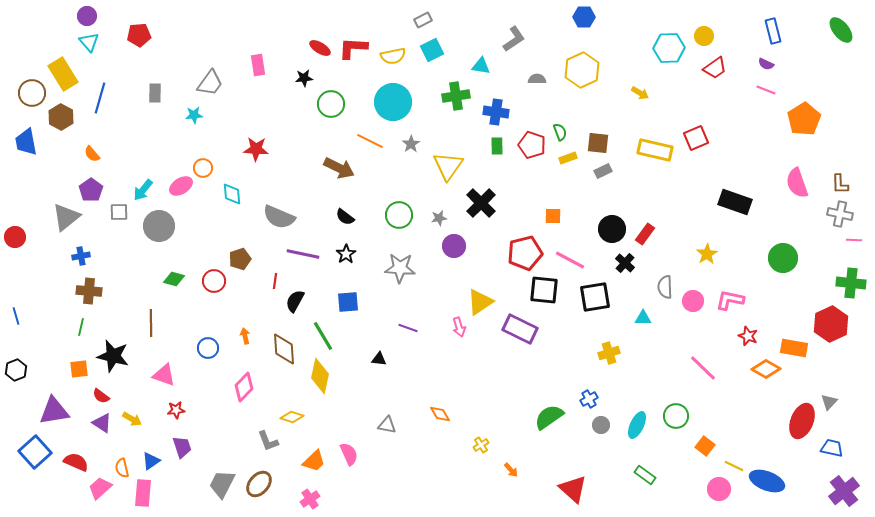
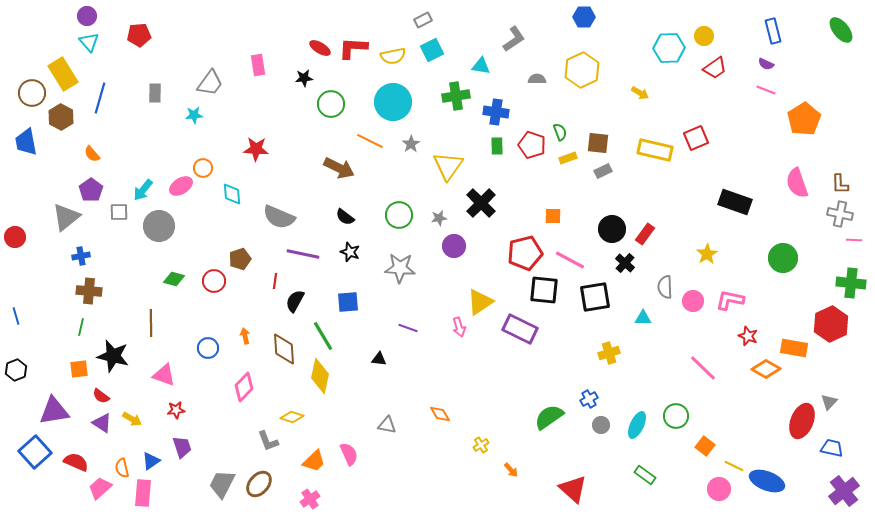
black star at (346, 254): moved 4 px right, 2 px up; rotated 18 degrees counterclockwise
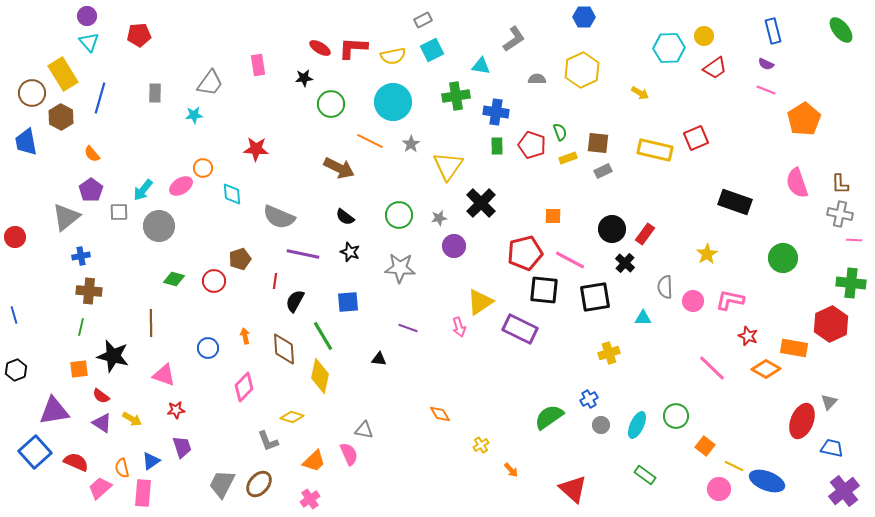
blue line at (16, 316): moved 2 px left, 1 px up
pink line at (703, 368): moved 9 px right
gray triangle at (387, 425): moved 23 px left, 5 px down
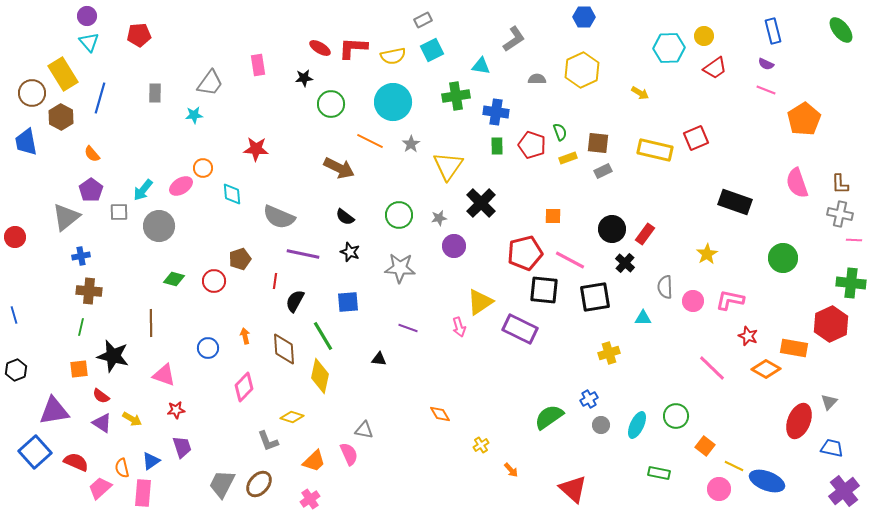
red ellipse at (802, 421): moved 3 px left
green rectangle at (645, 475): moved 14 px right, 2 px up; rotated 25 degrees counterclockwise
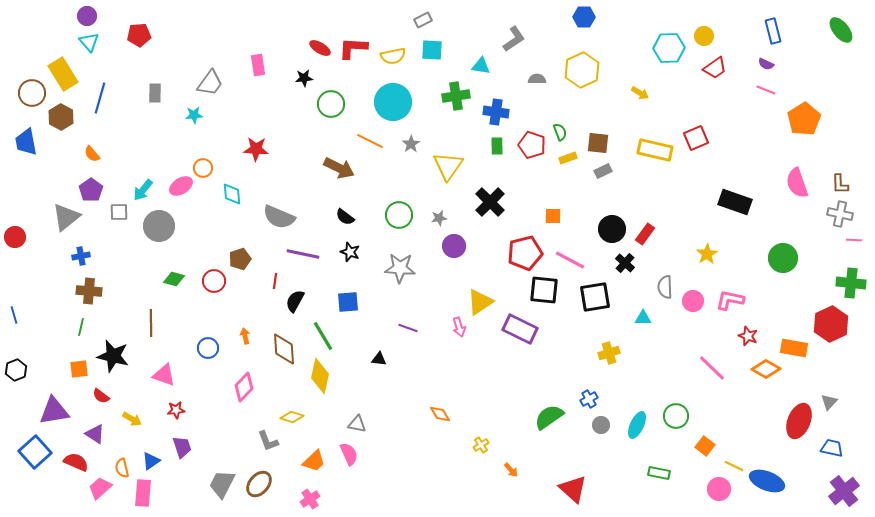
cyan square at (432, 50): rotated 30 degrees clockwise
black cross at (481, 203): moved 9 px right, 1 px up
purple triangle at (102, 423): moved 7 px left, 11 px down
gray triangle at (364, 430): moved 7 px left, 6 px up
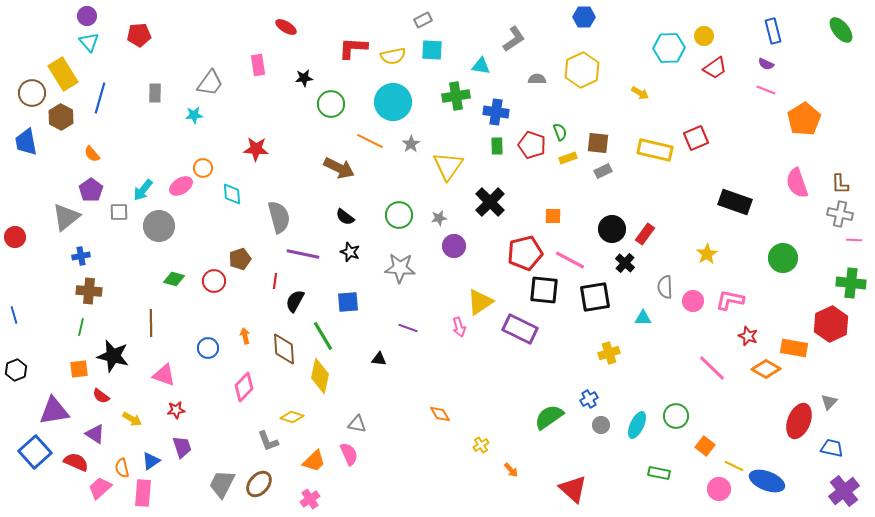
red ellipse at (320, 48): moved 34 px left, 21 px up
gray semicircle at (279, 217): rotated 128 degrees counterclockwise
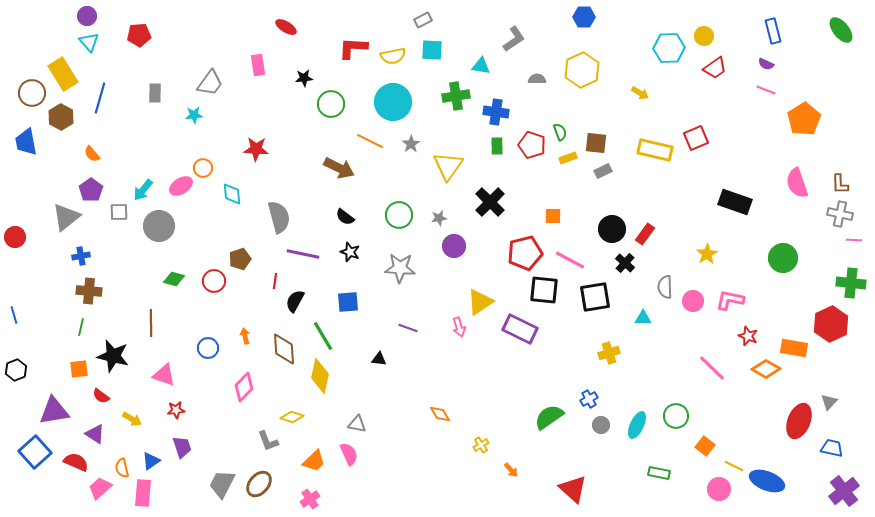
brown square at (598, 143): moved 2 px left
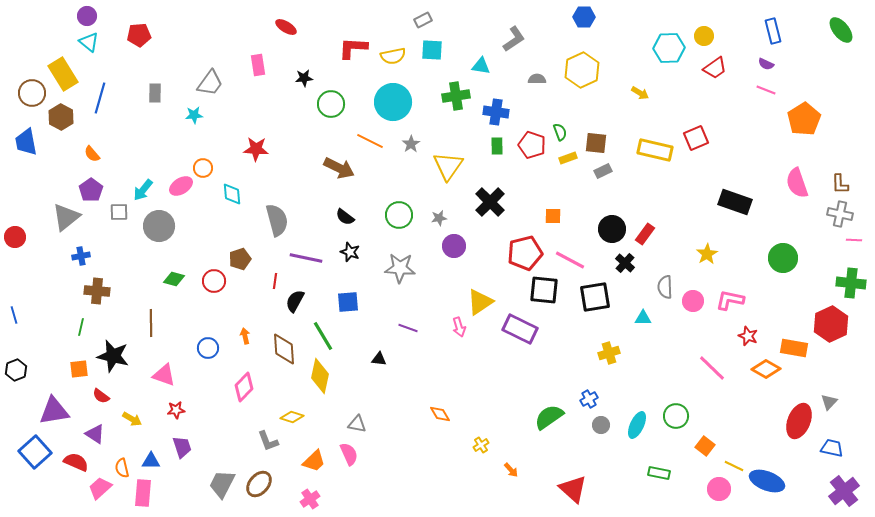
cyan triangle at (89, 42): rotated 10 degrees counterclockwise
gray semicircle at (279, 217): moved 2 px left, 3 px down
purple line at (303, 254): moved 3 px right, 4 px down
brown cross at (89, 291): moved 8 px right
blue triangle at (151, 461): rotated 36 degrees clockwise
